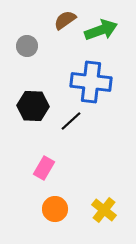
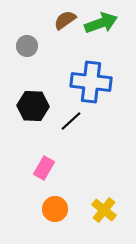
green arrow: moved 7 px up
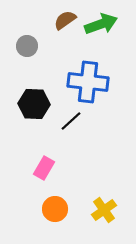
green arrow: moved 1 px down
blue cross: moved 3 px left
black hexagon: moved 1 px right, 2 px up
yellow cross: rotated 15 degrees clockwise
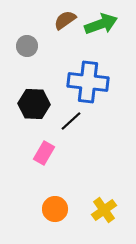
pink rectangle: moved 15 px up
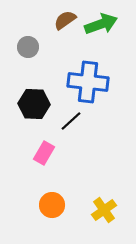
gray circle: moved 1 px right, 1 px down
orange circle: moved 3 px left, 4 px up
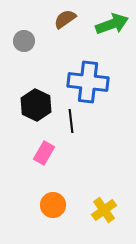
brown semicircle: moved 1 px up
green arrow: moved 11 px right
gray circle: moved 4 px left, 6 px up
black hexagon: moved 2 px right, 1 px down; rotated 24 degrees clockwise
black line: rotated 55 degrees counterclockwise
orange circle: moved 1 px right
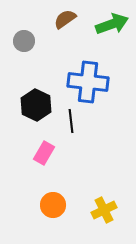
yellow cross: rotated 10 degrees clockwise
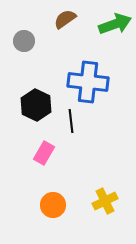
green arrow: moved 3 px right
yellow cross: moved 1 px right, 9 px up
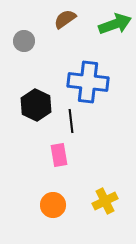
pink rectangle: moved 15 px right, 2 px down; rotated 40 degrees counterclockwise
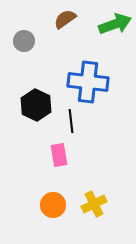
yellow cross: moved 11 px left, 3 px down
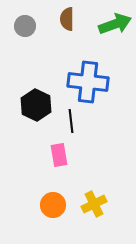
brown semicircle: moved 2 px right; rotated 55 degrees counterclockwise
gray circle: moved 1 px right, 15 px up
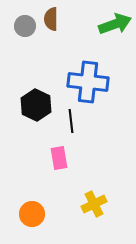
brown semicircle: moved 16 px left
pink rectangle: moved 3 px down
orange circle: moved 21 px left, 9 px down
